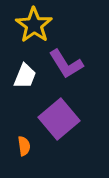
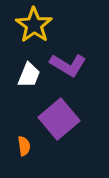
purple L-shape: moved 2 px right, 1 px down; rotated 27 degrees counterclockwise
white trapezoid: moved 4 px right, 1 px up
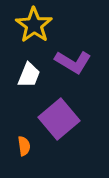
purple L-shape: moved 5 px right, 3 px up
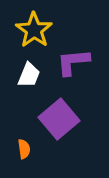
yellow star: moved 5 px down
purple L-shape: rotated 144 degrees clockwise
orange semicircle: moved 3 px down
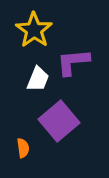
white trapezoid: moved 9 px right, 4 px down
purple square: moved 2 px down
orange semicircle: moved 1 px left, 1 px up
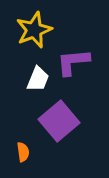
yellow star: rotated 15 degrees clockwise
orange semicircle: moved 4 px down
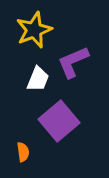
purple L-shape: rotated 18 degrees counterclockwise
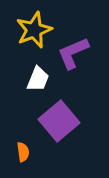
purple L-shape: moved 9 px up
